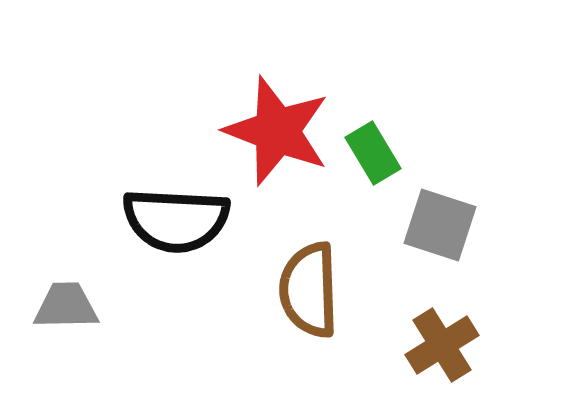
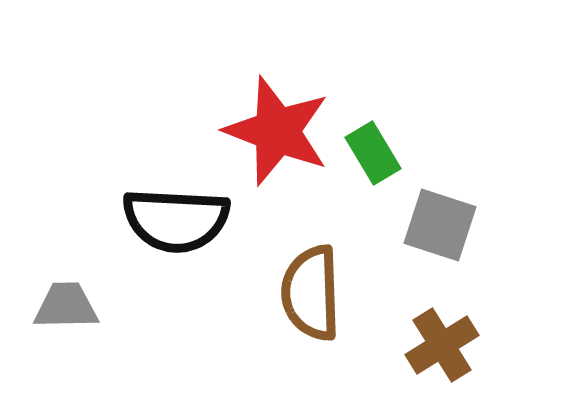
brown semicircle: moved 2 px right, 3 px down
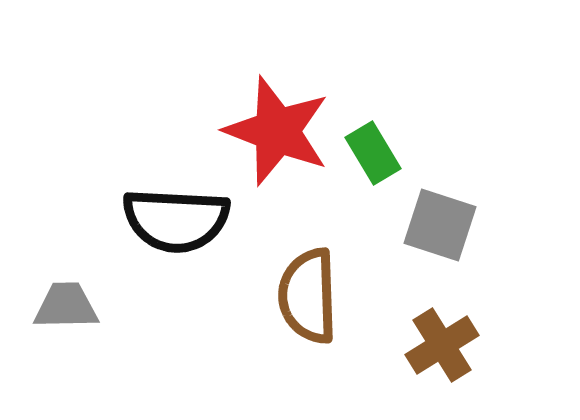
brown semicircle: moved 3 px left, 3 px down
